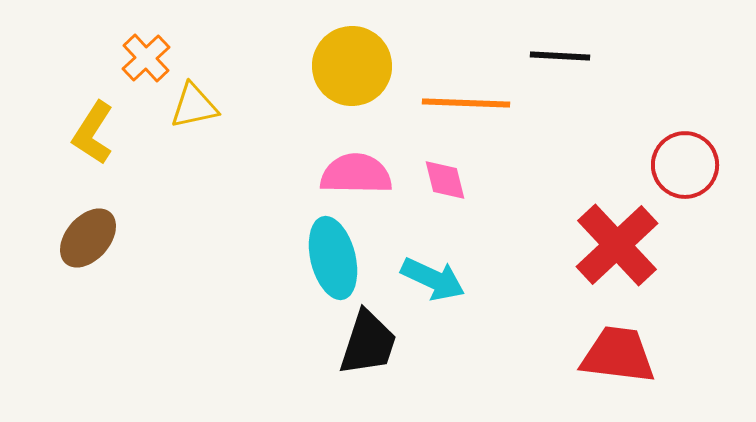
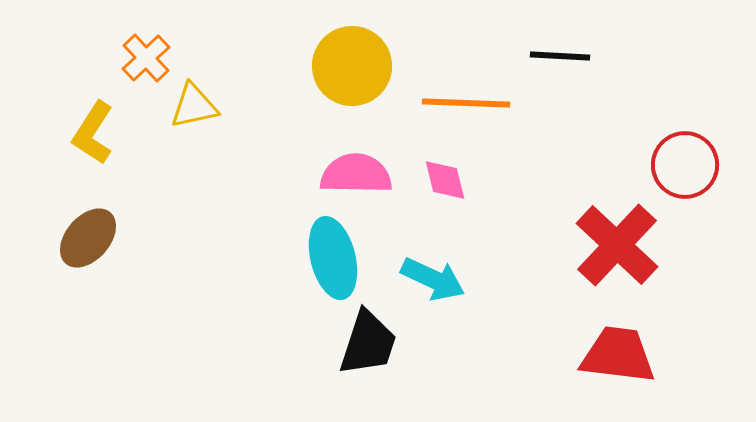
red cross: rotated 4 degrees counterclockwise
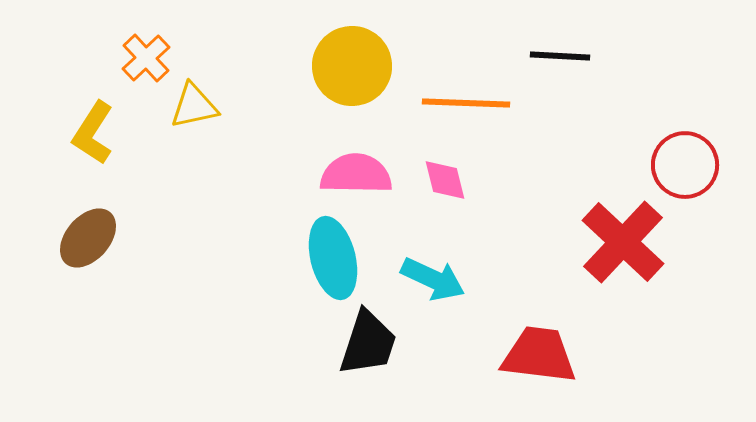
red cross: moved 6 px right, 3 px up
red trapezoid: moved 79 px left
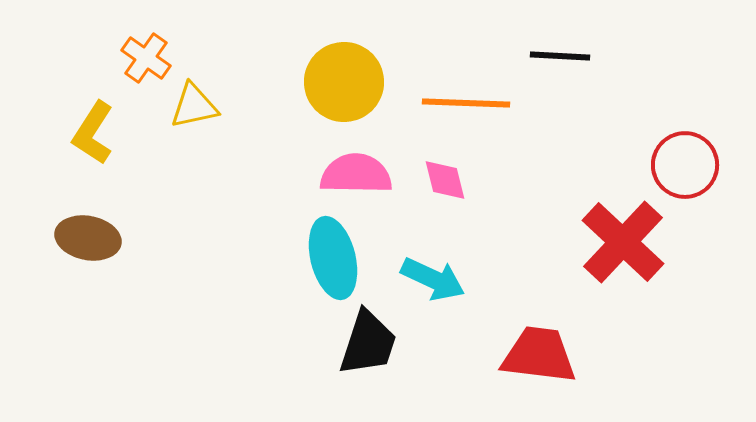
orange cross: rotated 12 degrees counterclockwise
yellow circle: moved 8 px left, 16 px down
brown ellipse: rotated 60 degrees clockwise
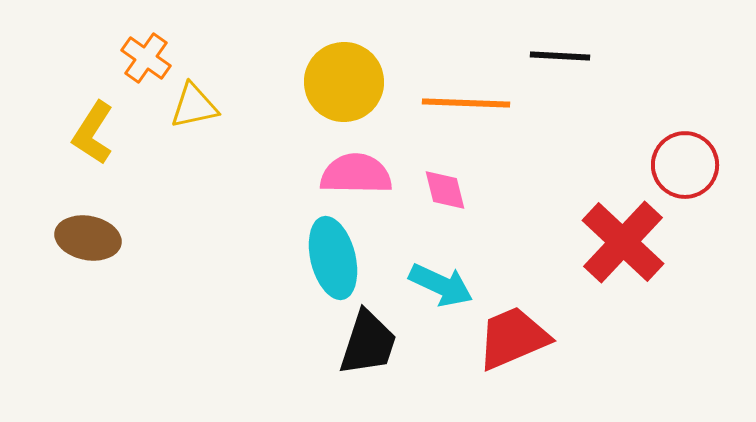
pink diamond: moved 10 px down
cyan arrow: moved 8 px right, 6 px down
red trapezoid: moved 26 px left, 17 px up; rotated 30 degrees counterclockwise
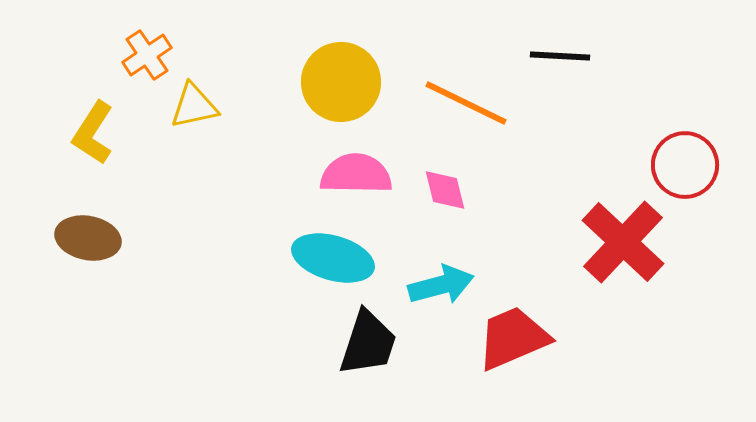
orange cross: moved 1 px right, 3 px up; rotated 21 degrees clockwise
yellow circle: moved 3 px left
orange line: rotated 24 degrees clockwise
cyan ellipse: rotated 60 degrees counterclockwise
cyan arrow: rotated 40 degrees counterclockwise
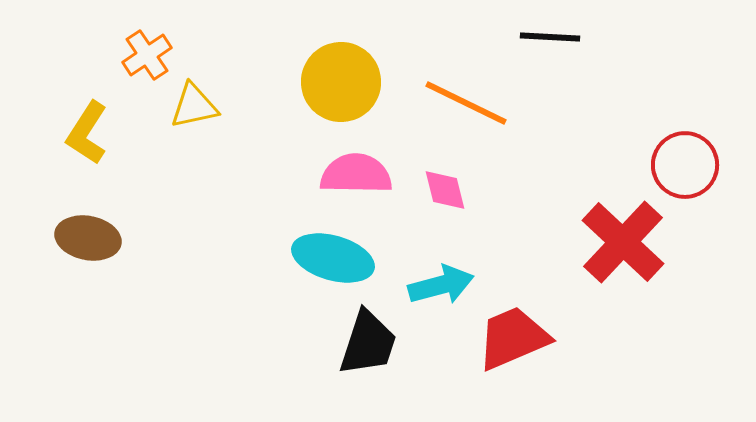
black line: moved 10 px left, 19 px up
yellow L-shape: moved 6 px left
